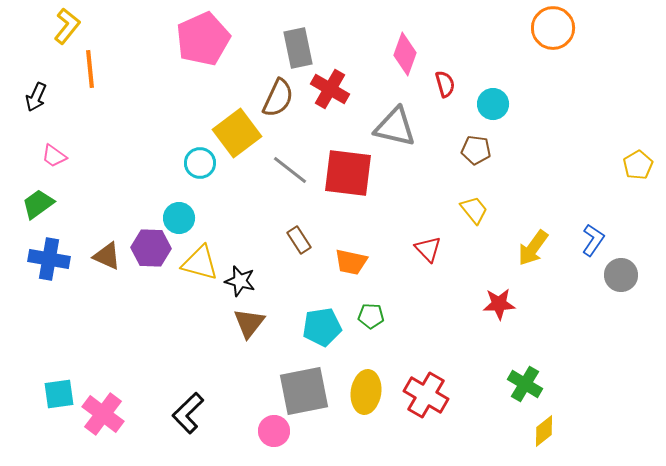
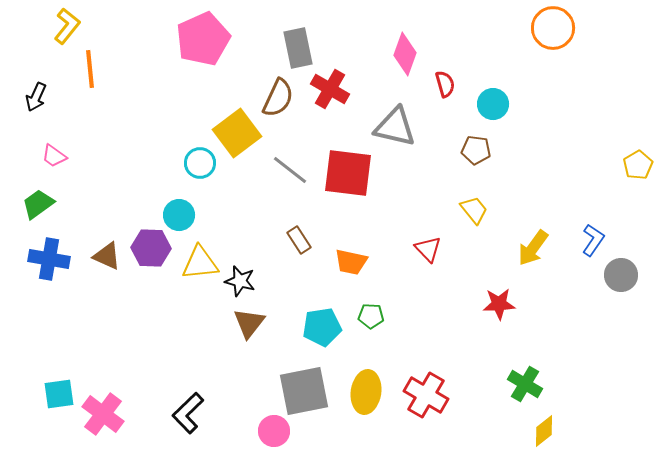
cyan circle at (179, 218): moved 3 px up
yellow triangle at (200, 263): rotated 21 degrees counterclockwise
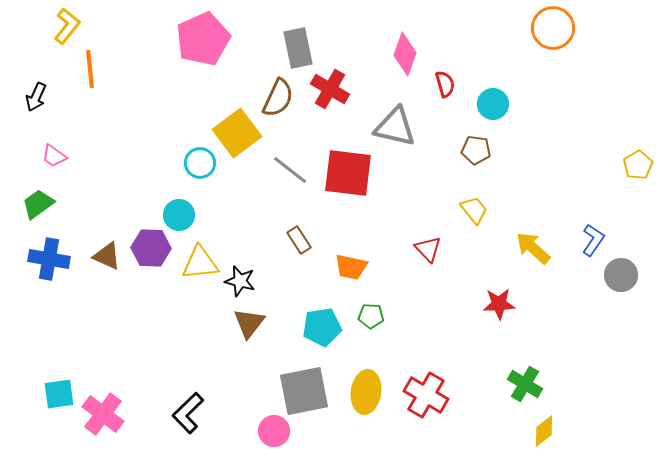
yellow arrow at (533, 248): rotated 96 degrees clockwise
orange trapezoid at (351, 262): moved 5 px down
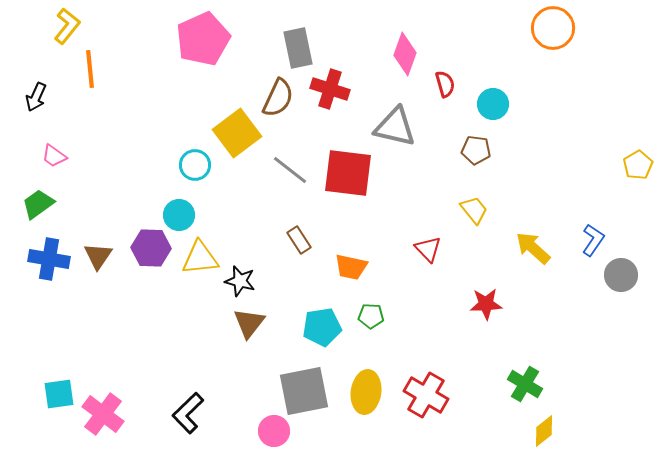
red cross at (330, 89): rotated 12 degrees counterclockwise
cyan circle at (200, 163): moved 5 px left, 2 px down
brown triangle at (107, 256): moved 9 px left; rotated 40 degrees clockwise
yellow triangle at (200, 263): moved 5 px up
red star at (499, 304): moved 13 px left
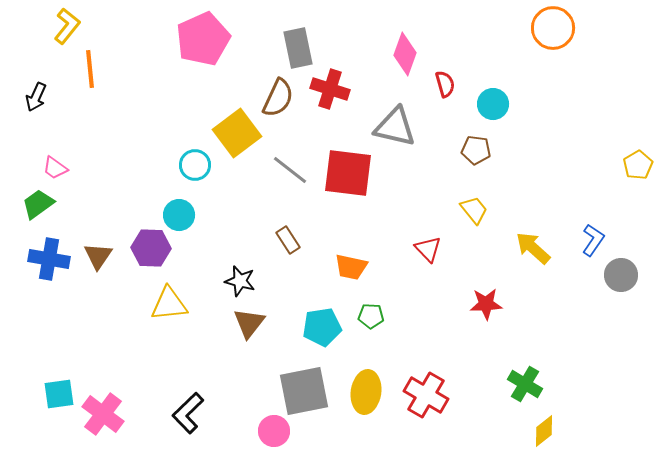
pink trapezoid at (54, 156): moved 1 px right, 12 px down
brown rectangle at (299, 240): moved 11 px left
yellow triangle at (200, 258): moved 31 px left, 46 px down
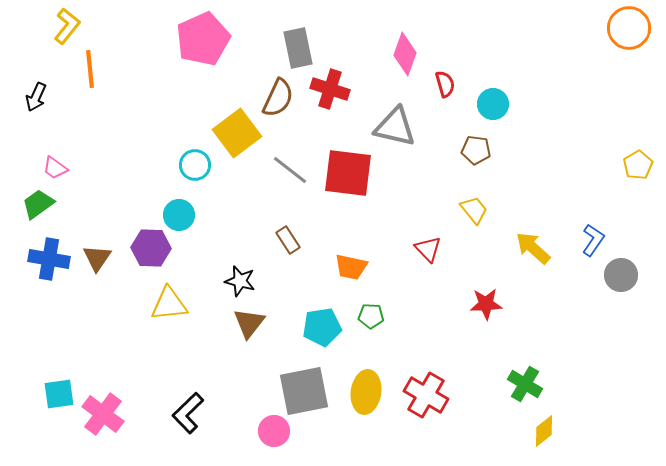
orange circle at (553, 28): moved 76 px right
brown triangle at (98, 256): moved 1 px left, 2 px down
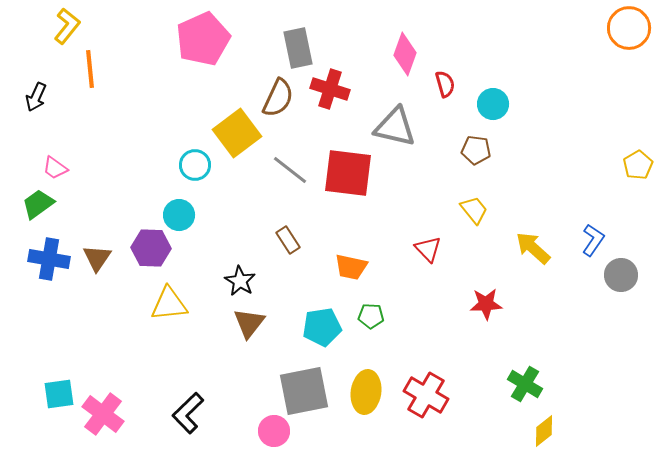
black star at (240, 281): rotated 16 degrees clockwise
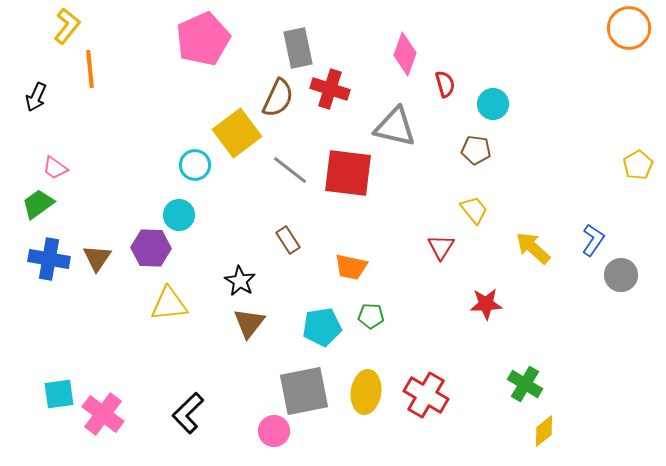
red triangle at (428, 249): moved 13 px right, 2 px up; rotated 16 degrees clockwise
